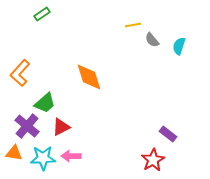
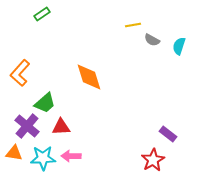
gray semicircle: rotated 21 degrees counterclockwise
red triangle: rotated 24 degrees clockwise
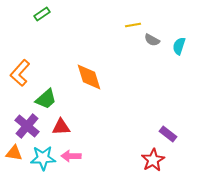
green trapezoid: moved 1 px right, 4 px up
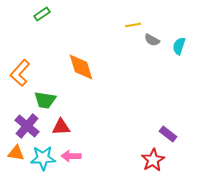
orange diamond: moved 8 px left, 10 px up
green trapezoid: moved 1 px left, 1 px down; rotated 50 degrees clockwise
orange triangle: moved 2 px right
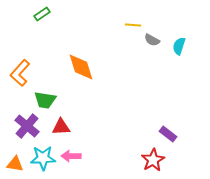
yellow line: rotated 14 degrees clockwise
orange triangle: moved 1 px left, 11 px down
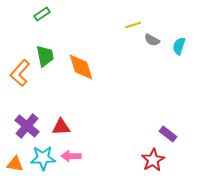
yellow line: rotated 21 degrees counterclockwise
green trapezoid: moved 44 px up; rotated 110 degrees counterclockwise
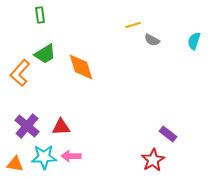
green rectangle: moved 2 px left, 1 px down; rotated 63 degrees counterclockwise
cyan semicircle: moved 15 px right, 5 px up
green trapezoid: moved 2 px up; rotated 70 degrees clockwise
cyan star: moved 1 px right, 1 px up
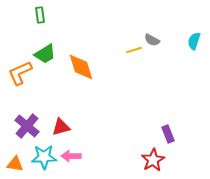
yellow line: moved 1 px right, 25 px down
orange L-shape: rotated 24 degrees clockwise
red triangle: rotated 12 degrees counterclockwise
purple rectangle: rotated 30 degrees clockwise
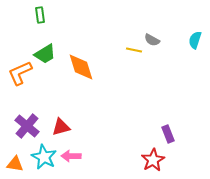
cyan semicircle: moved 1 px right, 1 px up
yellow line: rotated 28 degrees clockwise
cyan star: rotated 30 degrees clockwise
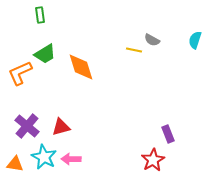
pink arrow: moved 3 px down
